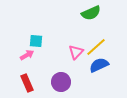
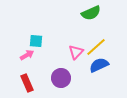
purple circle: moved 4 px up
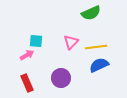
yellow line: rotated 35 degrees clockwise
pink triangle: moved 5 px left, 10 px up
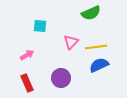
cyan square: moved 4 px right, 15 px up
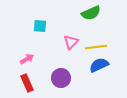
pink arrow: moved 4 px down
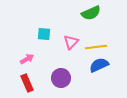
cyan square: moved 4 px right, 8 px down
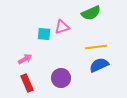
pink triangle: moved 9 px left, 15 px up; rotated 28 degrees clockwise
pink arrow: moved 2 px left
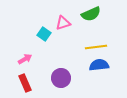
green semicircle: moved 1 px down
pink triangle: moved 1 px right, 4 px up
cyan square: rotated 32 degrees clockwise
blue semicircle: rotated 18 degrees clockwise
red rectangle: moved 2 px left
